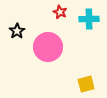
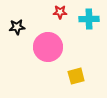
red star: rotated 24 degrees counterclockwise
black star: moved 4 px up; rotated 28 degrees clockwise
yellow square: moved 10 px left, 8 px up
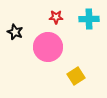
red star: moved 4 px left, 5 px down
black star: moved 2 px left, 5 px down; rotated 28 degrees clockwise
yellow square: rotated 18 degrees counterclockwise
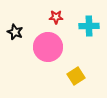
cyan cross: moved 7 px down
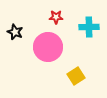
cyan cross: moved 1 px down
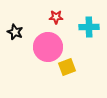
yellow square: moved 9 px left, 9 px up; rotated 12 degrees clockwise
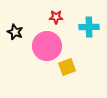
pink circle: moved 1 px left, 1 px up
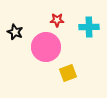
red star: moved 1 px right, 3 px down
pink circle: moved 1 px left, 1 px down
yellow square: moved 1 px right, 6 px down
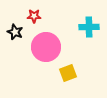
red star: moved 23 px left, 4 px up
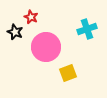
red star: moved 3 px left, 1 px down; rotated 24 degrees clockwise
cyan cross: moved 2 px left, 2 px down; rotated 18 degrees counterclockwise
